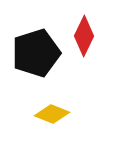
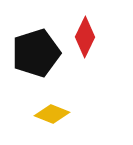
red diamond: moved 1 px right, 1 px down
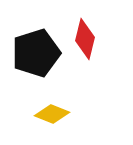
red diamond: moved 2 px down; rotated 12 degrees counterclockwise
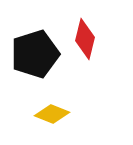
black pentagon: moved 1 px left, 1 px down
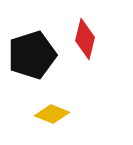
black pentagon: moved 3 px left, 1 px down
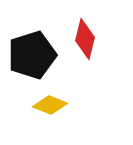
yellow diamond: moved 2 px left, 9 px up
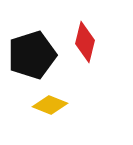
red diamond: moved 3 px down
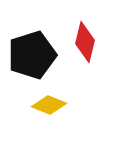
yellow diamond: moved 1 px left
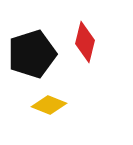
black pentagon: moved 1 px up
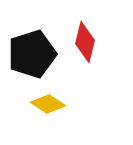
yellow diamond: moved 1 px left, 1 px up; rotated 12 degrees clockwise
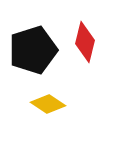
black pentagon: moved 1 px right, 4 px up
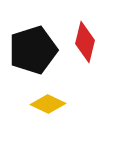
yellow diamond: rotated 8 degrees counterclockwise
